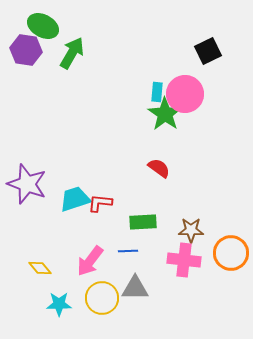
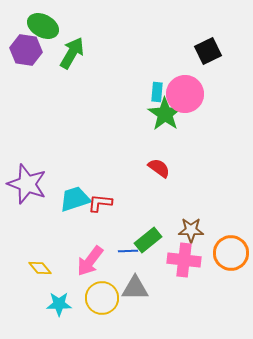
green rectangle: moved 5 px right, 18 px down; rotated 36 degrees counterclockwise
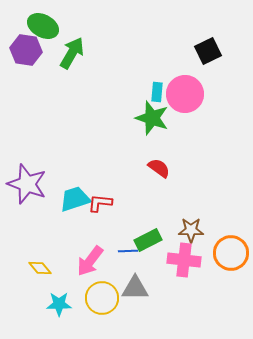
green star: moved 13 px left, 4 px down; rotated 16 degrees counterclockwise
green rectangle: rotated 12 degrees clockwise
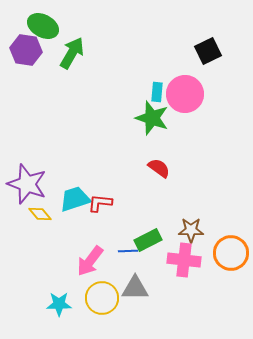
yellow diamond: moved 54 px up
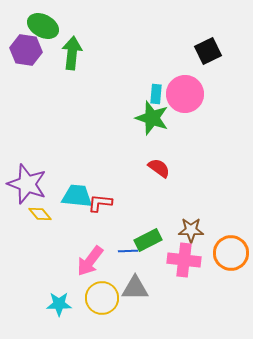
green arrow: rotated 24 degrees counterclockwise
cyan rectangle: moved 1 px left, 2 px down
cyan trapezoid: moved 2 px right, 3 px up; rotated 24 degrees clockwise
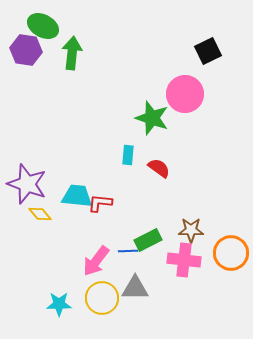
cyan rectangle: moved 28 px left, 61 px down
pink arrow: moved 6 px right
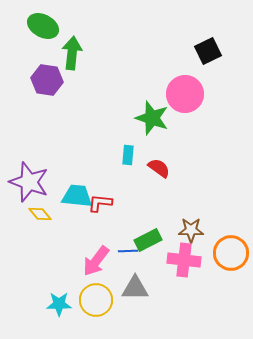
purple hexagon: moved 21 px right, 30 px down
purple star: moved 2 px right, 2 px up
yellow circle: moved 6 px left, 2 px down
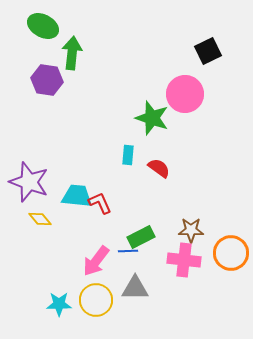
red L-shape: rotated 60 degrees clockwise
yellow diamond: moved 5 px down
green rectangle: moved 7 px left, 3 px up
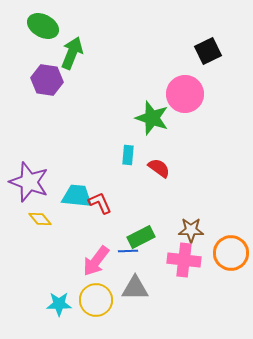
green arrow: rotated 16 degrees clockwise
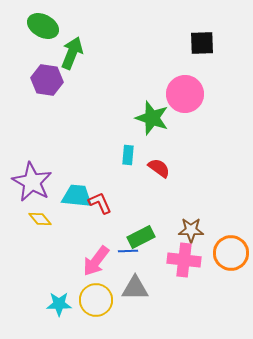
black square: moved 6 px left, 8 px up; rotated 24 degrees clockwise
purple star: moved 3 px right; rotated 9 degrees clockwise
